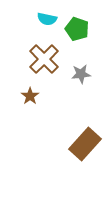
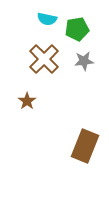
green pentagon: rotated 30 degrees counterclockwise
gray star: moved 3 px right, 13 px up
brown star: moved 3 px left, 5 px down
brown rectangle: moved 2 px down; rotated 20 degrees counterclockwise
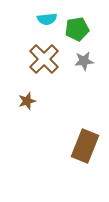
cyan semicircle: rotated 18 degrees counterclockwise
brown star: rotated 18 degrees clockwise
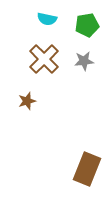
cyan semicircle: rotated 18 degrees clockwise
green pentagon: moved 10 px right, 4 px up
brown rectangle: moved 2 px right, 23 px down
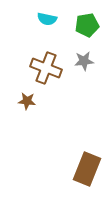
brown cross: moved 2 px right, 9 px down; rotated 24 degrees counterclockwise
brown star: rotated 24 degrees clockwise
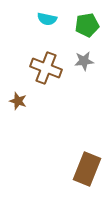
brown star: moved 9 px left; rotated 12 degrees clockwise
